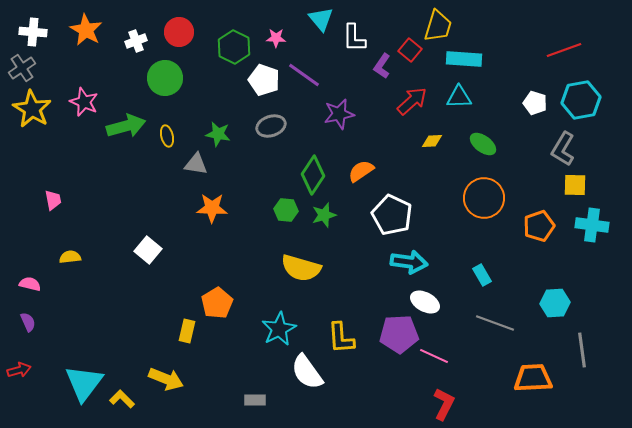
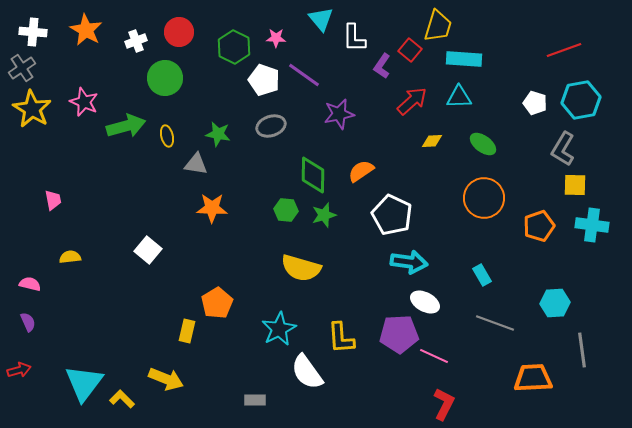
green diamond at (313, 175): rotated 33 degrees counterclockwise
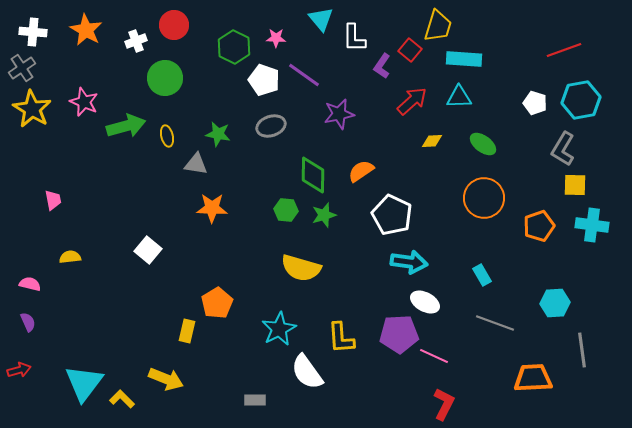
red circle at (179, 32): moved 5 px left, 7 px up
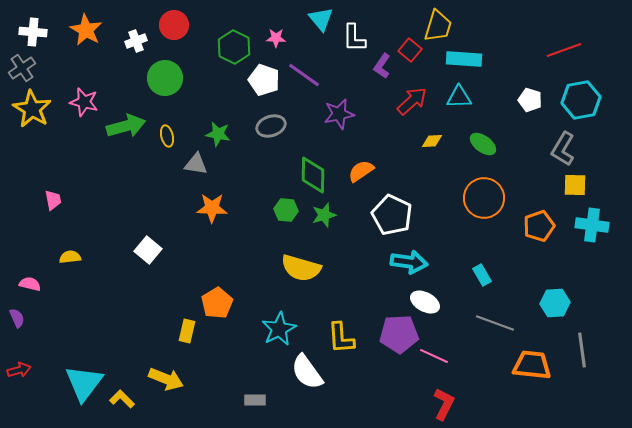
pink star at (84, 102): rotated 8 degrees counterclockwise
white pentagon at (535, 103): moved 5 px left, 3 px up
purple semicircle at (28, 322): moved 11 px left, 4 px up
orange trapezoid at (533, 378): moved 1 px left, 13 px up; rotated 9 degrees clockwise
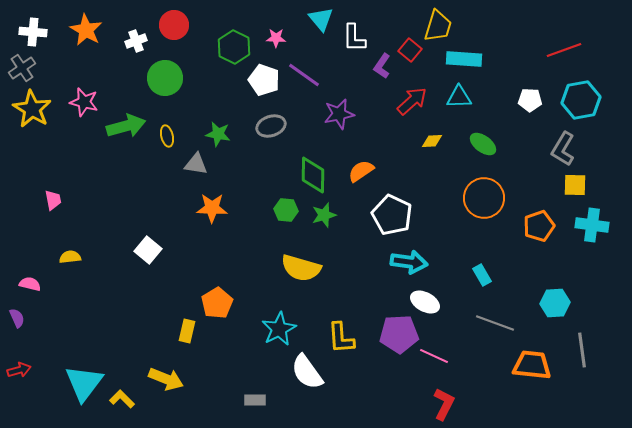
white pentagon at (530, 100): rotated 15 degrees counterclockwise
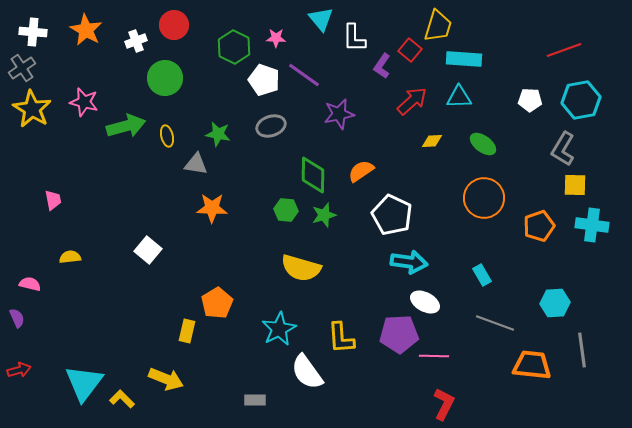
pink line at (434, 356): rotated 24 degrees counterclockwise
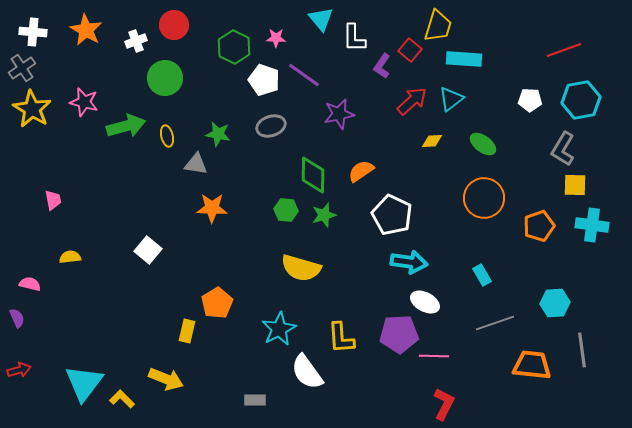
cyan triangle at (459, 97): moved 8 px left, 2 px down; rotated 36 degrees counterclockwise
gray line at (495, 323): rotated 39 degrees counterclockwise
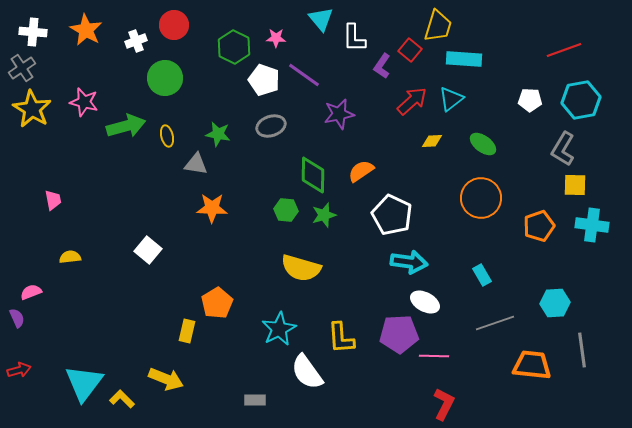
orange circle at (484, 198): moved 3 px left
pink semicircle at (30, 284): moved 1 px right, 8 px down; rotated 35 degrees counterclockwise
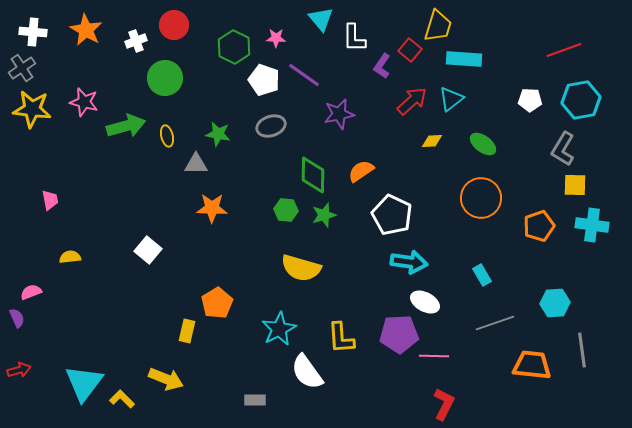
yellow star at (32, 109): rotated 24 degrees counterclockwise
gray triangle at (196, 164): rotated 10 degrees counterclockwise
pink trapezoid at (53, 200): moved 3 px left
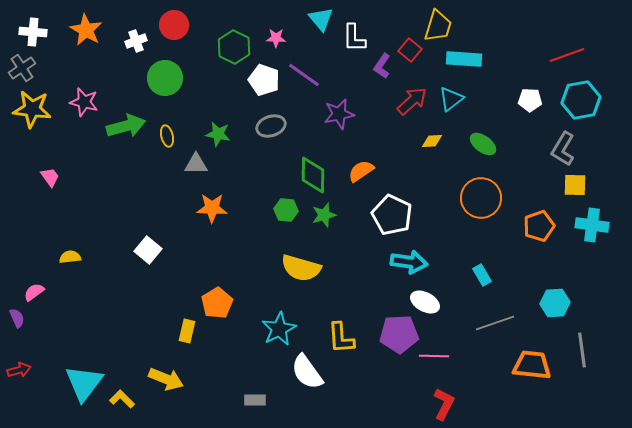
red line at (564, 50): moved 3 px right, 5 px down
pink trapezoid at (50, 200): moved 23 px up; rotated 25 degrees counterclockwise
pink semicircle at (31, 292): moved 3 px right; rotated 15 degrees counterclockwise
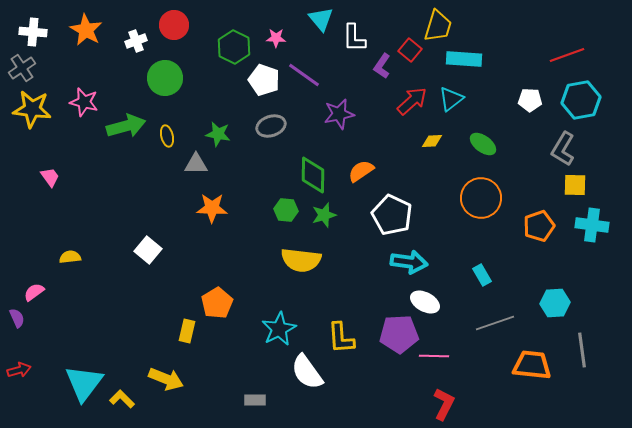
yellow semicircle at (301, 268): moved 8 px up; rotated 9 degrees counterclockwise
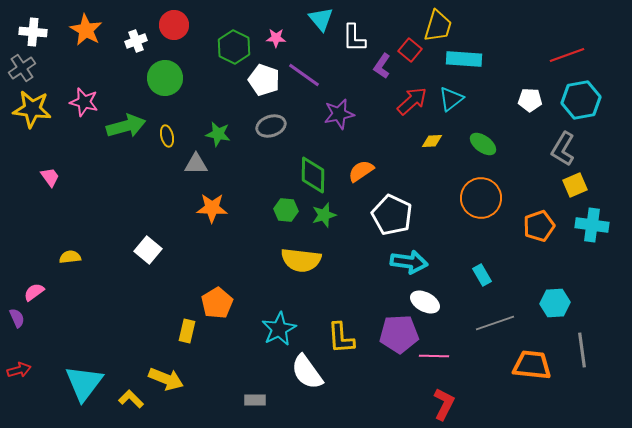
yellow square at (575, 185): rotated 25 degrees counterclockwise
yellow L-shape at (122, 399): moved 9 px right
